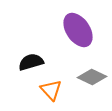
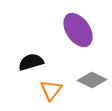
gray diamond: moved 3 px down
orange triangle: rotated 20 degrees clockwise
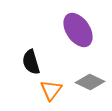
black semicircle: rotated 90 degrees counterclockwise
gray diamond: moved 2 px left, 2 px down
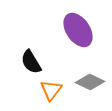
black semicircle: rotated 15 degrees counterclockwise
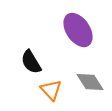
gray diamond: rotated 32 degrees clockwise
orange triangle: rotated 20 degrees counterclockwise
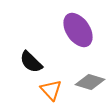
black semicircle: rotated 15 degrees counterclockwise
gray diamond: rotated 40 degrees counterclockwise
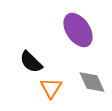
gray diamond: moved 2 px right; rotated 48 degrees clockwise
orange triangle: moved 2 px up; rotated 15 degrees clockwise
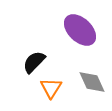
purple ellipse: moved 2 px right; rotated 12 degrees counterclockwise
black semicircle: moved 3 px right; rotated 90 degrees clockwise
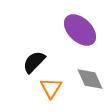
gray diamond: moved 2 px left, 3 px up
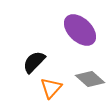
gray diamond: rotated 24 degrees counterclockwise
orange triangle: rotated 10 degrees clockwise
